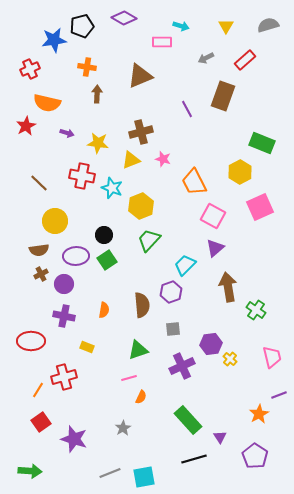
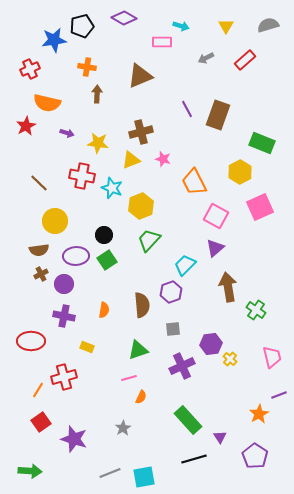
brown rectangle at (223, 96): moved 5 px left, 19 px down
pink square at (213, 216): moved 3 px right
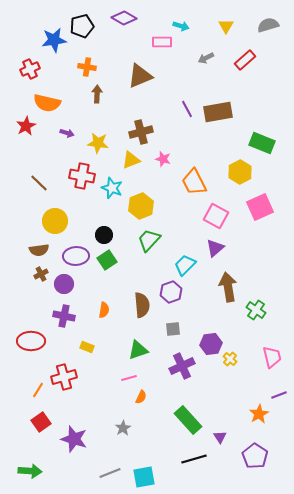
brown rectangle at (218, 115): moved 3 px up; rotated 60 degrees clockwise
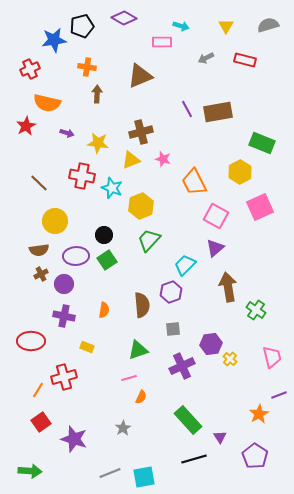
red rectangle at (245, 60): rotated 55 degrees clockwise
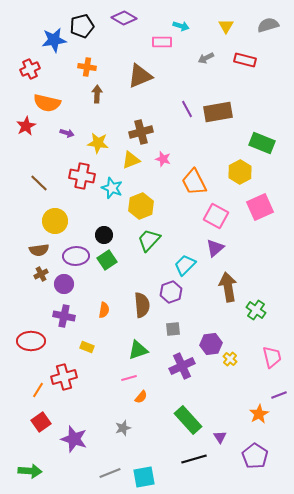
orange semicircle at (141, 397): rotated 16 degrees clockwise
gray star at (123, 428): rotated 14 degrees clockwise
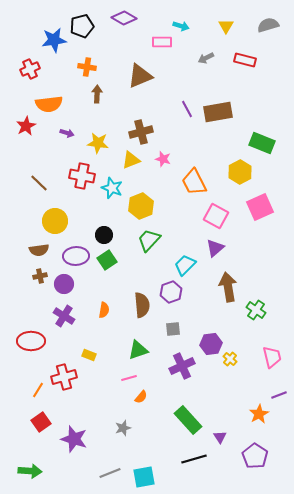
orange semicircle at (47, 103): moved 2 px right, 1 px down; rotated 20 degrees counterclockwise
brown cross at (41, 274): moved 1 px left, 2 px down; rotated 16 degrees clockwise
purple cross at (64, 316): rotated 20 degrees clockwise
yellow rectangle at (87, 347): moved 2 px right, 8 px down
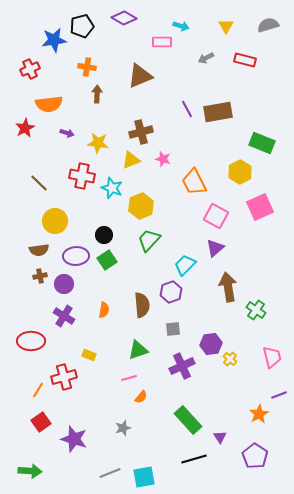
red star at (26, 126): moved 1 px left, 2 px down
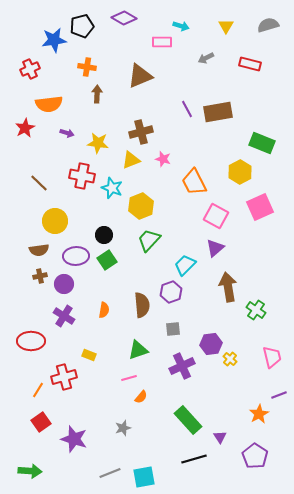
red rectangle at (245, 60): moved 5 px right, 4 px down
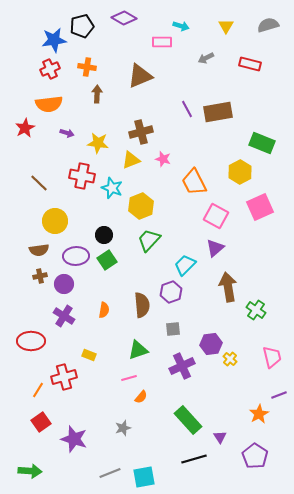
red cross at (30, 69): moved 20 px right
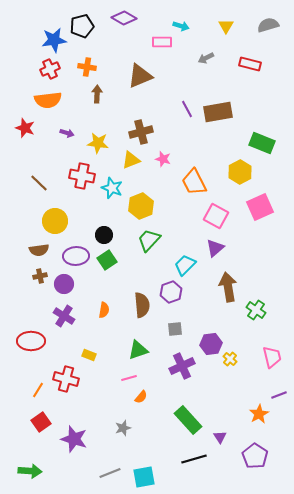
orange semicircle at (49, 104): moved 1 px left, 4 px up
red star at (25, 128): rotated 24 degrees counterclockwise
gray square at (173, 329): moved 2 px right
red cross at (64, 377): moved 2 px right, 2 px down; rotated 30 degrees clockwise
